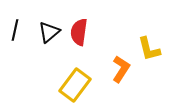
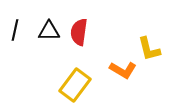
black triangle: moved 1 px up; rotated 40 degrees clockwise
orange L-shape: moved 2 px right, 1 px down; rotated 88 degrees clockwise
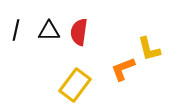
black line: moved 1 px right
orange L-shape: moved 1 px up; rotated 128 degrees clockwise
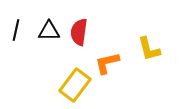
orange L-shape: moved 16 px left, 6 px up; rotated 8 degrees clockwise
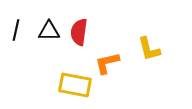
yellow rectangle: rotated 64 degrees clockwise
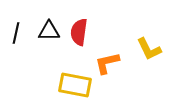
black line: moved 3 px down
yellow L-shape: rotated 12 degrees counterclockwise
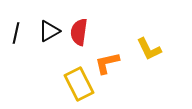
black triangle: rotated 30 degrees counterclockwise
yellow rectangle: moved 4 px right, 1 px up; rotated 52 degrees clockwise
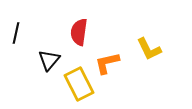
black triangle: moved 29 px down; rotated 20 degrees counterclockwise
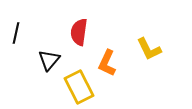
orange L-shape: rotated 52 degrees counterclockwise
yellow rectangle: moved 3 px down
